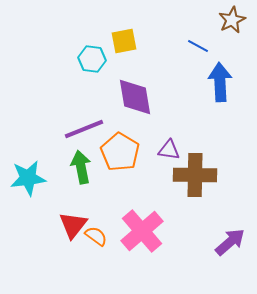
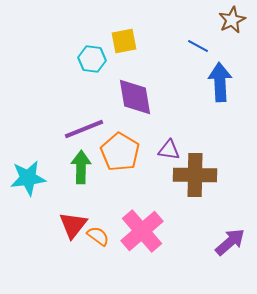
green arrow: rotated 12 degrees clockwise
orange semicircle: moved 2 px right
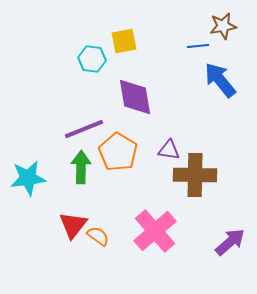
brown star: moved 9 px left, 6 px down; rotated 16 degrees clockwise
blue line: rotated 35 degrees counterclockwise
blue arrow: moved 2 px up; rotated 36 degrees counterclockwise
orange pentagon: moved 2 px left
pink cross: moved 13 px right
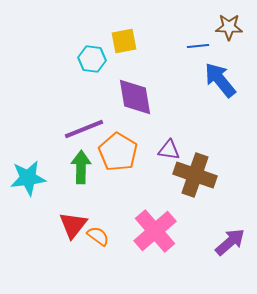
brown star: moved 6 px right, 1 px down; rotated 12 degrees clockwise
brown cross: rotated 18 degrees clockwise
